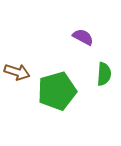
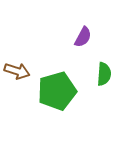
purple semicircle: rotated 90 degrees clockwise
brown arrow: moved 1 px up
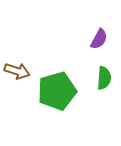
purple semicircle: moved 16 px right, 2 px down
green semicircle: moved 4 px down
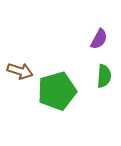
brown arrow: moved 3 px right
green semicircle: moved 2 px up
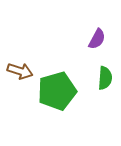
purple semicircle: moved 2 px left
green semicircle: moved 1 px right, 2 px down
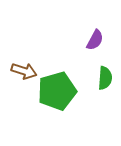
purple semicircle: moved 2 px left, 1 px down
brown arrow: moved 4 px right
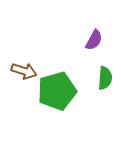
purple semicircle: moved 1 px left
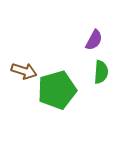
green semicircle: moved 4 px left, 6 px up
green pentagon: moved 1 px up
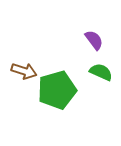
purple semicircle: rotated 65 degrees counterclockwise
green semicircle: rotated 70 degrees counterclockwise
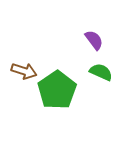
green pentagon: rotated 18 degrees counterclockwise
